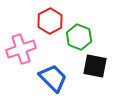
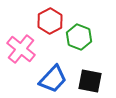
pink cross: rotated 32 degrees counterclockwise
black square: moved 5 px left, 15 px down
blue trapezoid: moved 1 px down; rotated 88 degrees clockwise
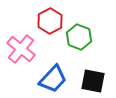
black square: moved 3 px right
